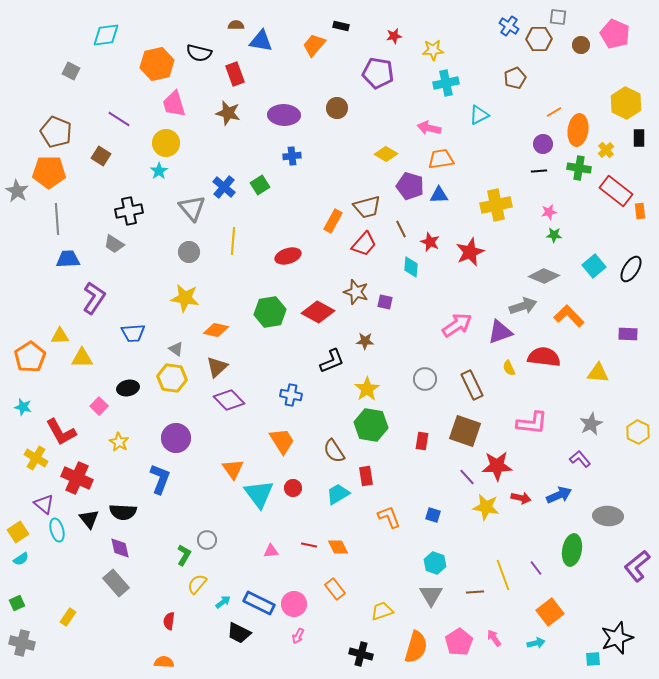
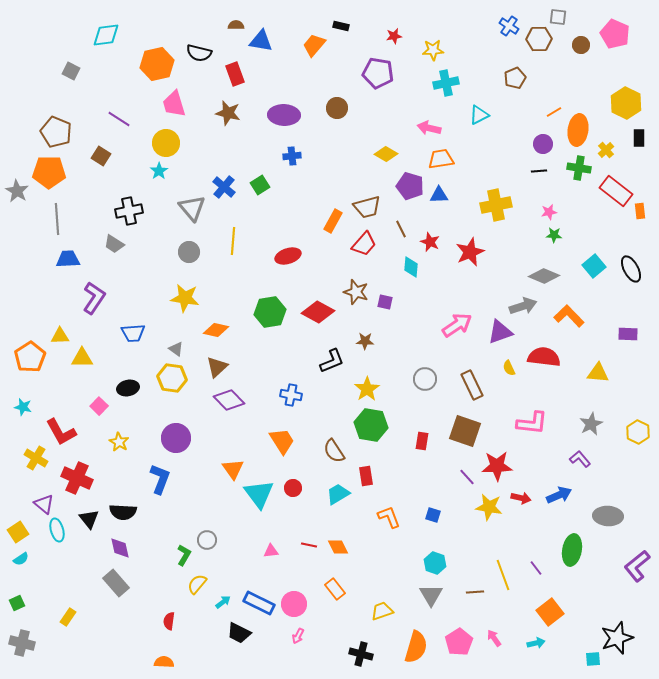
black ellipse at (631, 269): rotated 60 degrees counterclockwise
yellow star at (486, 507): moved 3 px right
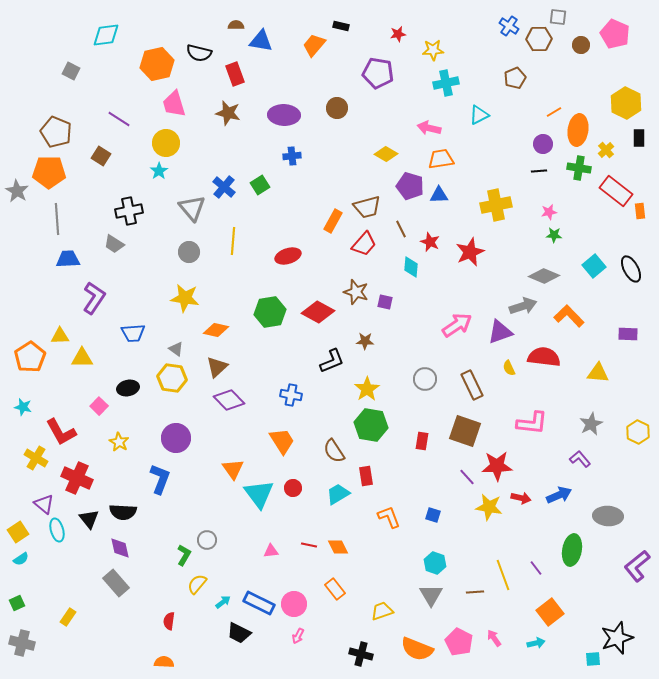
red star at (394, 36): moved 4 px right, 2 px up
pink pentagon at (459, 642): rotated 12 degrees counterclockwise
orange semicircle at (416, 647): moved 1 px right, 2 px down; rotated 96 degrees clockwise
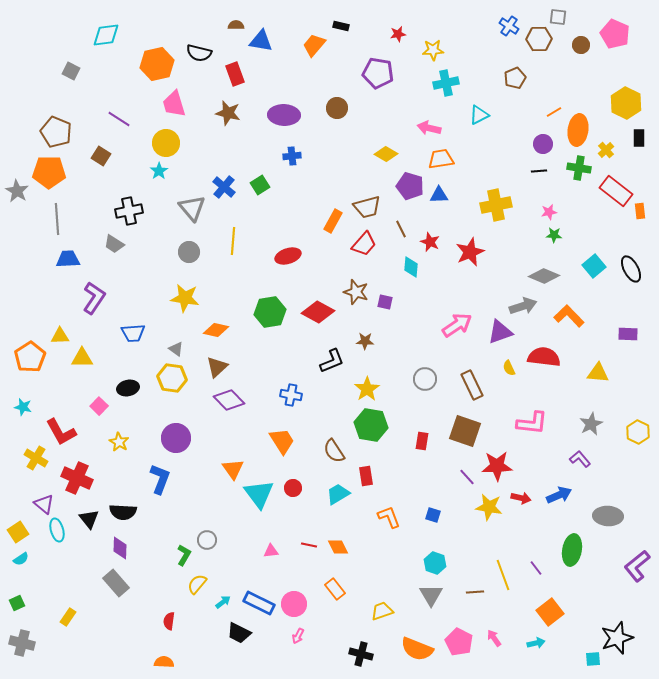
purple diamond at (120, 548): rotated 15 degrees clockwise
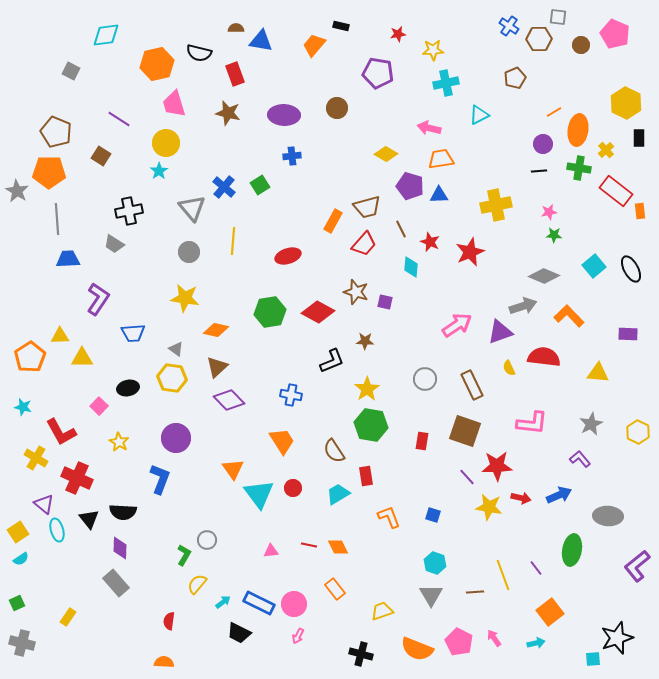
brown semicircle at (236, 25): moved 3 px down
purple L-shape at (94, 298): moved 4 px right, 1 px down
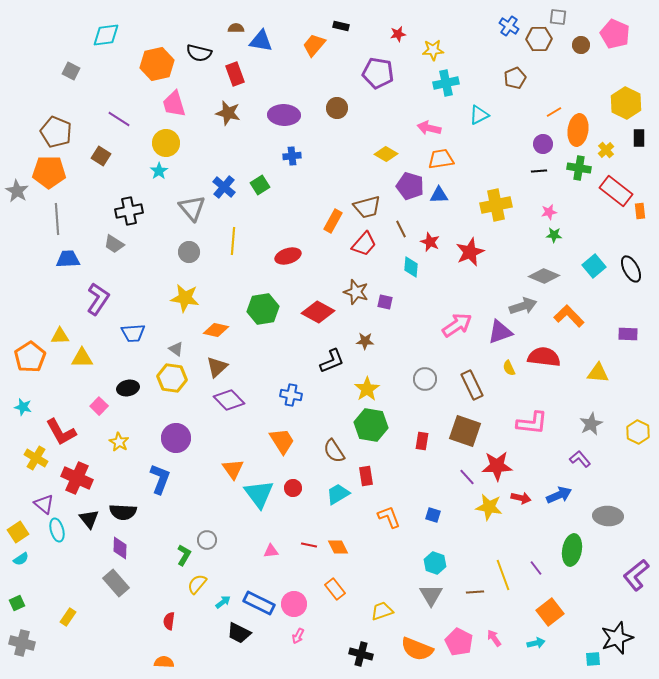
green hexagon at (270, 312): moved 7 px left, 3 px up
purple L-shape at (637, 566): moved 1 px left, 9 px down
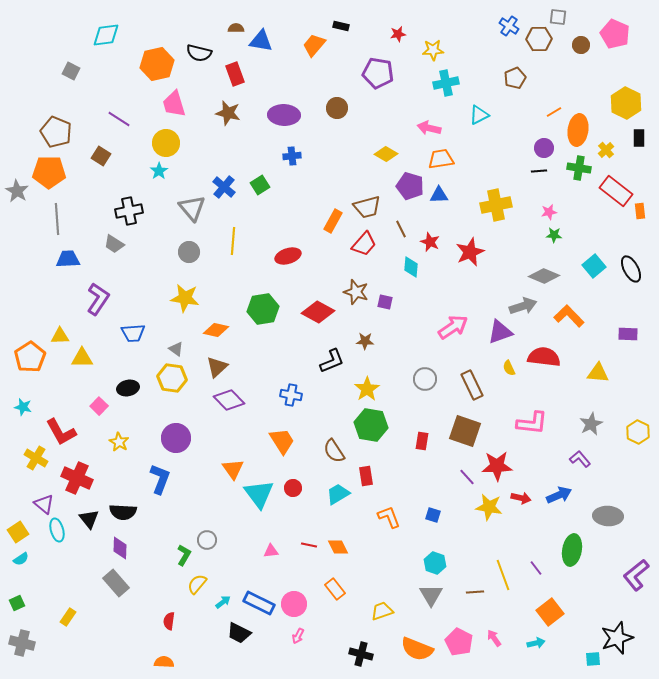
purple circle at (543, 144): moved 1 px right, 4 px down
pink arrow at (457, 325): moved 4 px left, 2 px down
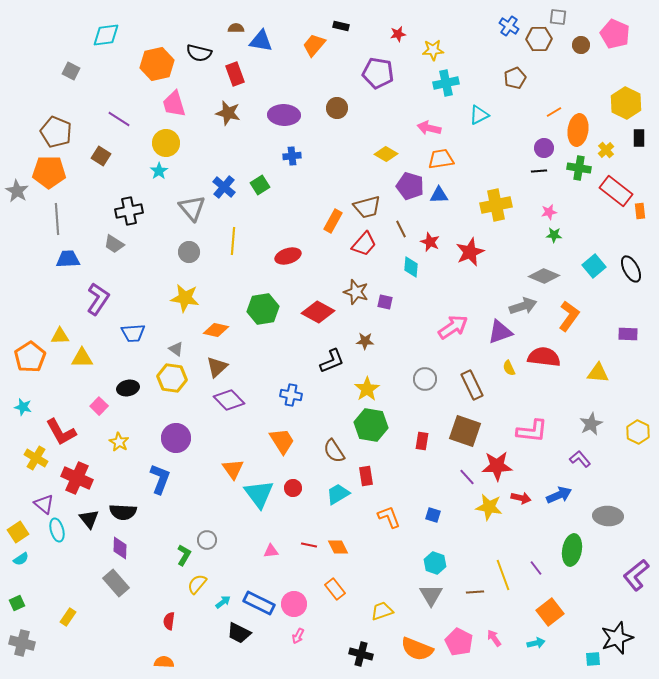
orange L-shape at (569, 316): rotated 80 degrees clockwise
pink L-shape at (532, 423): moved 8 px down
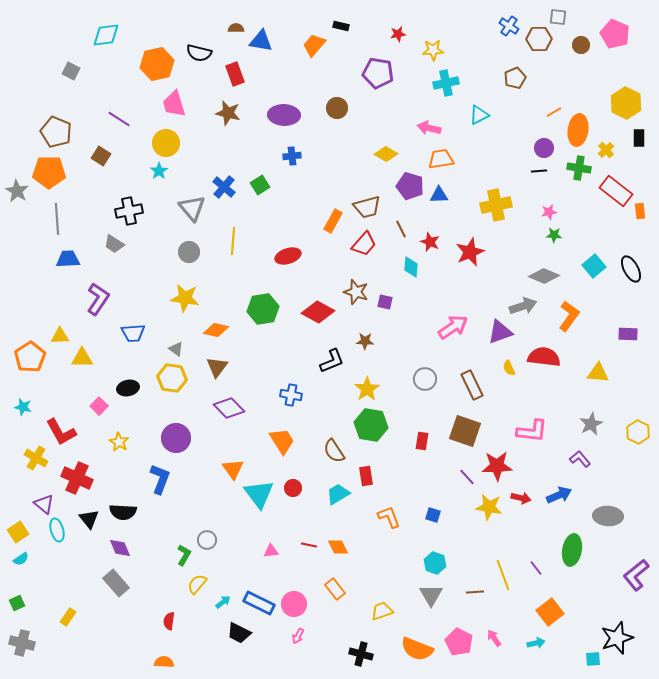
brown triangle at (217, 367): rotated 10 degrees counterclockwise
purple diamond at (229, 400): moved 8 px down
purple diamond at (120, 548): rotated 25 degrees counterclockwise
